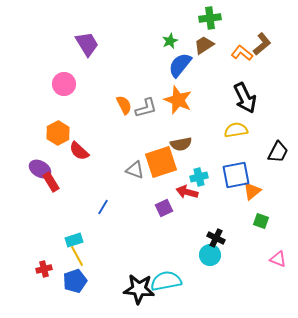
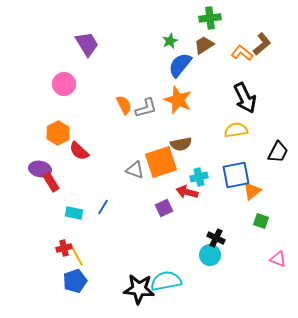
purple ellipse: rotated 20 degrees counterclockwise
cyan rectangle: moved 27 px up; rotated 30 degrees clockwise
red cross: moved 20 px right, 21 px up
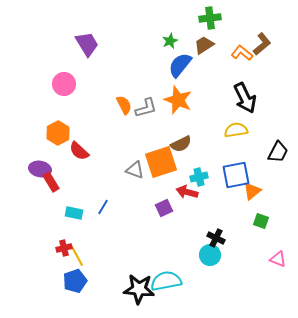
brown semicircle: rotated 15 degrees counterclockwise
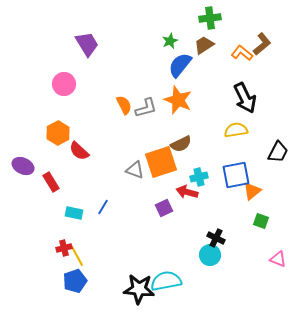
purple ellipse: moved 17 px left, 3 px up; rotated 15 degrees clockwise
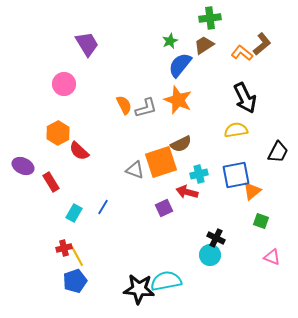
cyan cross: moved 3 px up
cyan rectangle: rotated 72 degrees counterclockwise
pink triangle: moved 6 px left, 2 px up
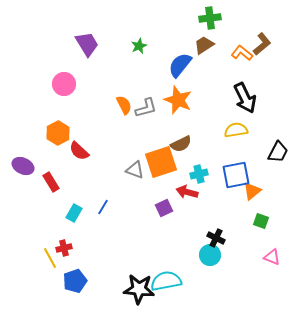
green star: moved 31 px left, 5 px down
yellow line: moved 27 px left, 2 px down
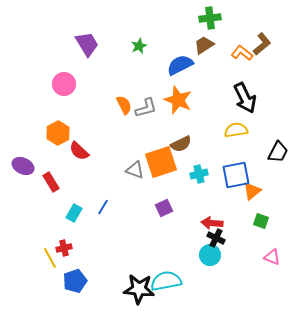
blue semicircle: rotated 24 degrees clockwise
red arrow: moved 25 px right, 31 px down; rotated 10 degrees counterclockwise
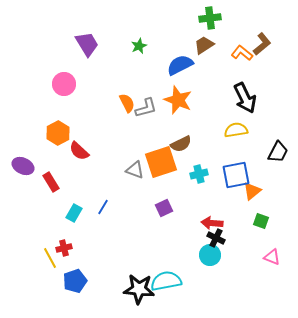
orange semicircle: moved 3 px right, 2 px up
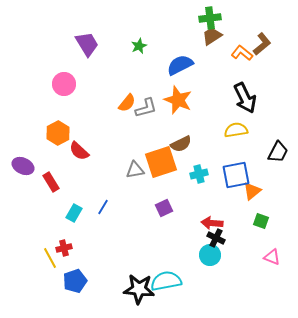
brown trapezoid: moved 8 px right, 9 px up
orange semicircle: rotated 66 degrees clockwise
gray triangle: rotated 30 degrees counterclockwise
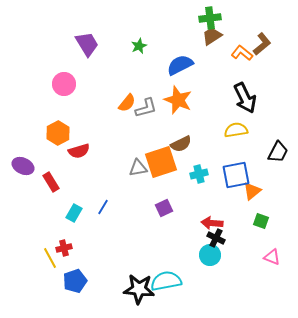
red semicircle: rotated 60 degrees counterclockwise
gray triangle: moved 3 px right, 2 px up
